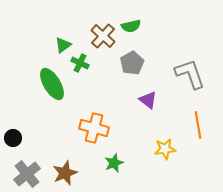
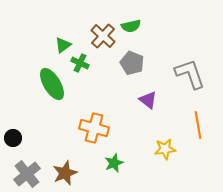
gray pentagon: rotated 20 degrees counterclockwise
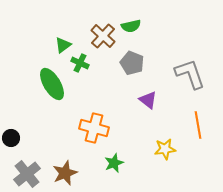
black circle: moved 2 px left
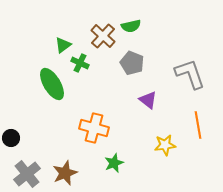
yellow star: moved 4 px up
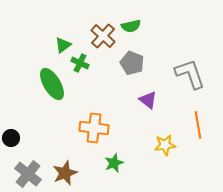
orange cross: rotated 8 degrees counterclockwise
gray cross: moved 1 px right; rotated 12 degrees counterclockwise
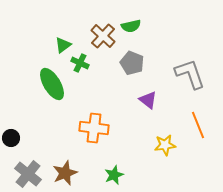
orange line: rotated 12 degrees counterclockwise
green star: moved 12 px down
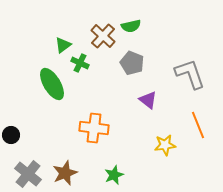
black circle: moved 3 px up
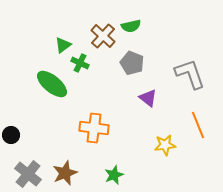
green ellipse: rotated 20 degrees counterclockwise
purple triangle: moved 2 px up
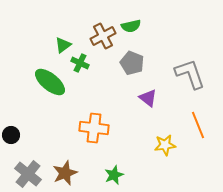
brown cross: rotated 20 degrees clockwise
green ellipse: moved 2 px left, 2 px up
